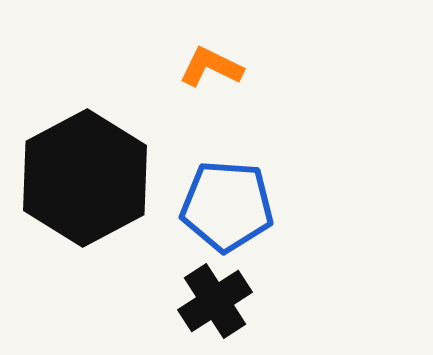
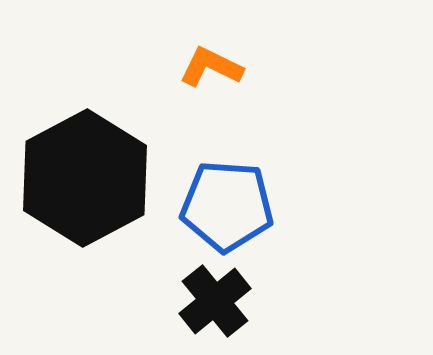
black cross: rotated 6 degrees counterclockwise
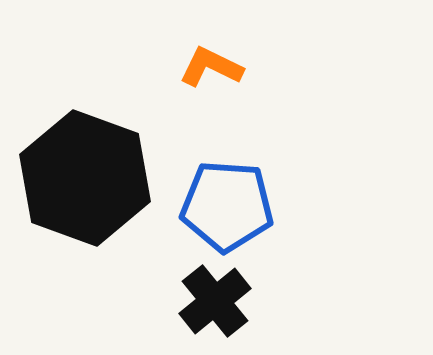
black hexagon: rotated 12 degrees counterclockwise
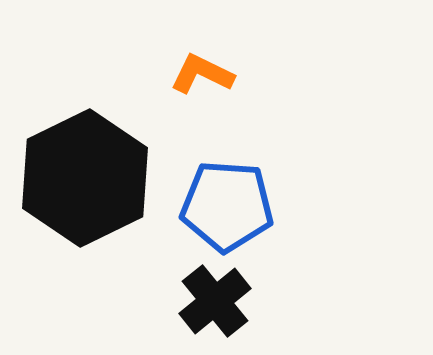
orange L-shape: moved 9 px left, 7 px down
black hexagon: rotated 14 degrees clockwise
